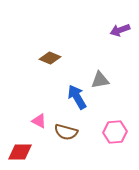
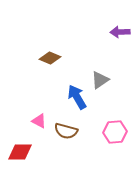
purple arrow: moved 2 px down; rotated 18 degrees clockwise
gray triangle: rotated 24 degrees counterclockwise
brown semicircle: moved 1 px up
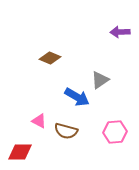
blue arrow: rotated 150 degrees clockwise
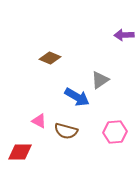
purple arrow: moved 4 px right, 3 px down
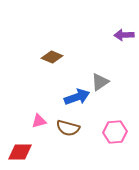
brown diamond: moved 2 px right, 1 px up
gray triangle: moved 2 px down
blue arrow: rotated 50 degrees counterclockwise
pink triangle: rotated 42 degrees counterclockwise
brown semicircle: moved 2 px right, 3 px up
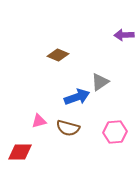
brown diamond: moved 6 px right, 2 px up
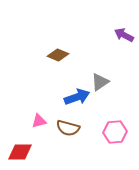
purple arrow: rotated 30 degrees clockwise
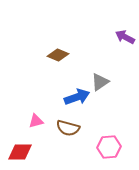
purple arrow: moved 1 px right, 2 px down
pink triangle: moved 3 px left
pink hexagon: moved 6 px left, 15 px down
